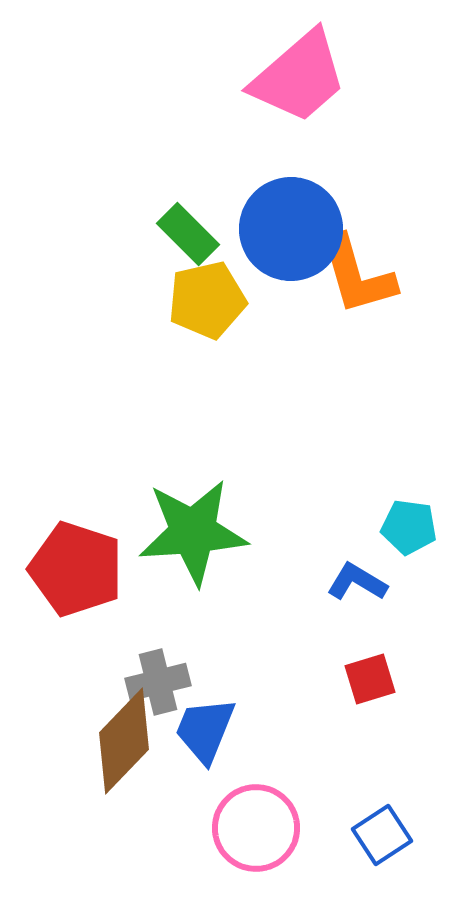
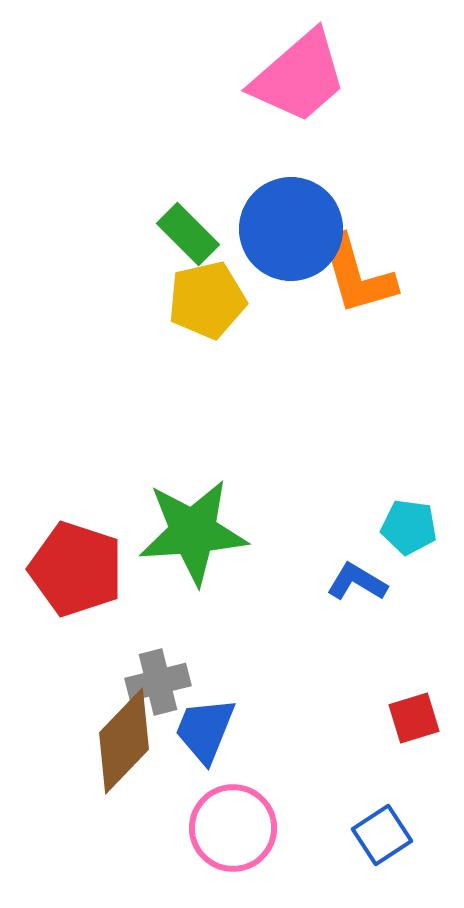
red square: moved 44 px right, 39 px down
pink circle: moved 23 px left
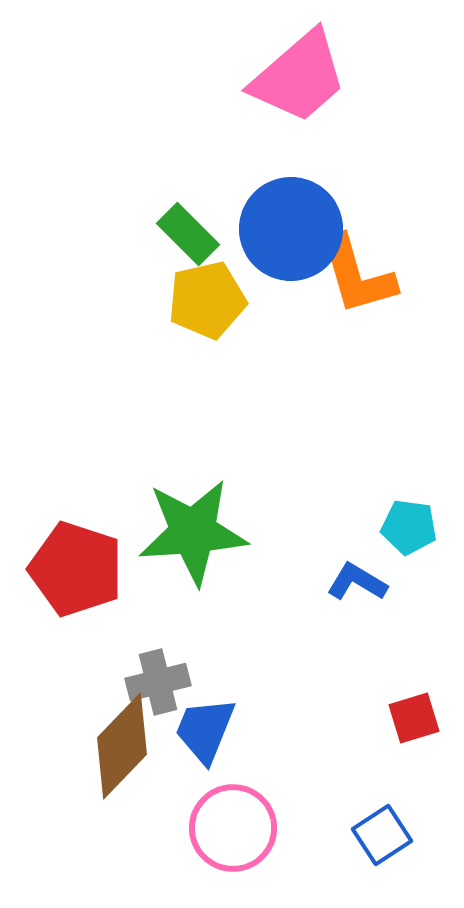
brown diamond: moved 2 px left, 5 px down
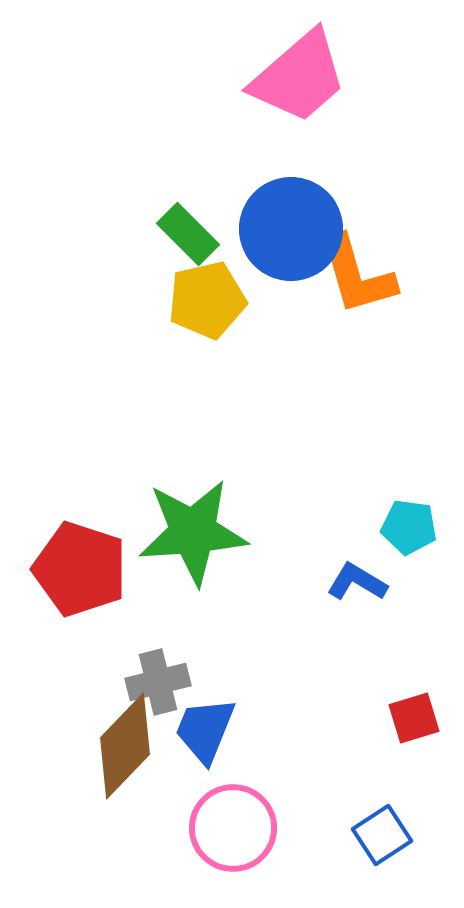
red pentagon: moved 4 px right
brown diamond: moved 3 px right
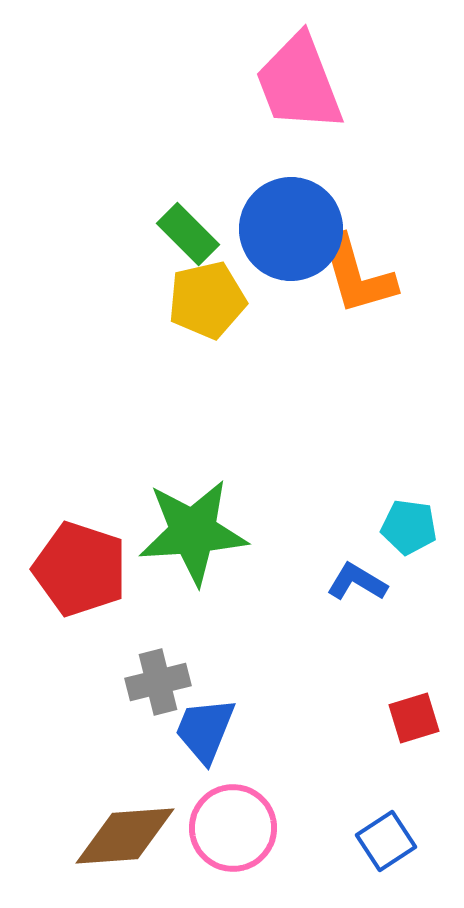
pink trapezoid: moved 6 px down; rotated 110 degrees clockwise
brown diamond: moved 90 px down; rotated 42 degrees clockwise
blue square: moved 4 px right, 6 px down
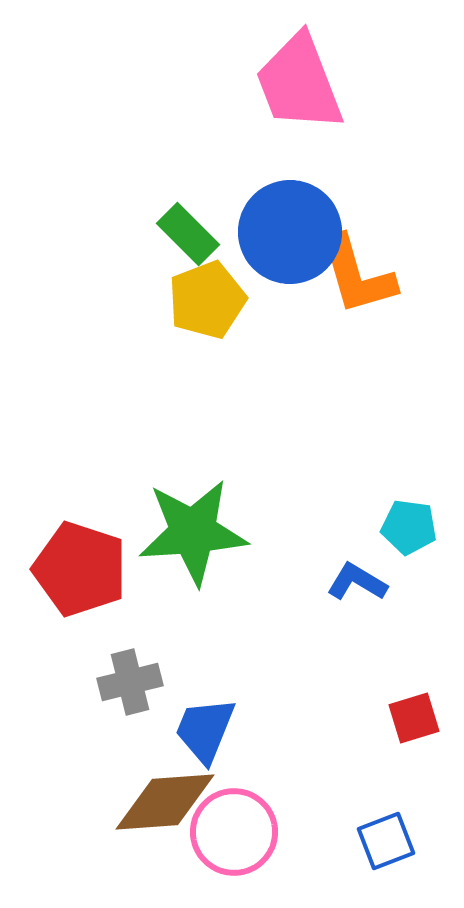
blue circle: moved 1 px left, 3 px down
yellow pentagon: rotated 8 degrees counterclockwise
gray cross: moved 28 px left
pink circle: moved 1 px right, 4 px down
brown diamond: moved 40 px right, 34 px up
blue square: rotated 12 degrees clockwise
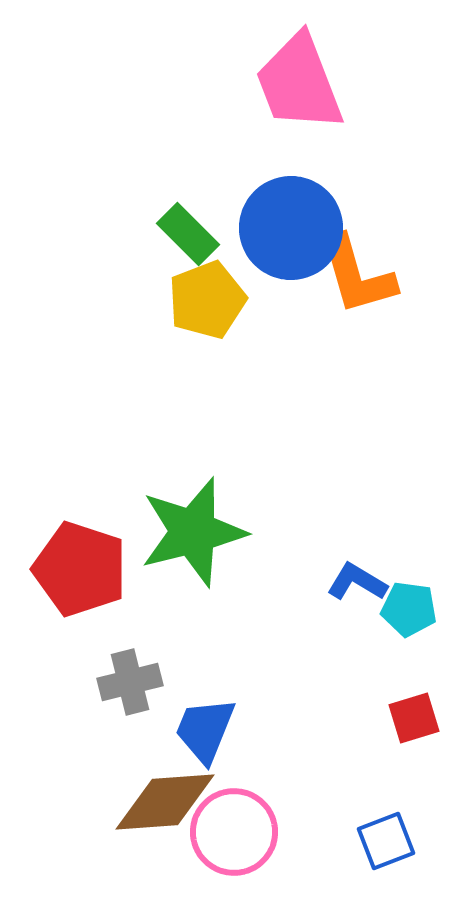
blue circle: moved 1 px right, 4 px up
cyan pentagon: moved 82 px down
green star: rotated 10 degrees counterclockwise
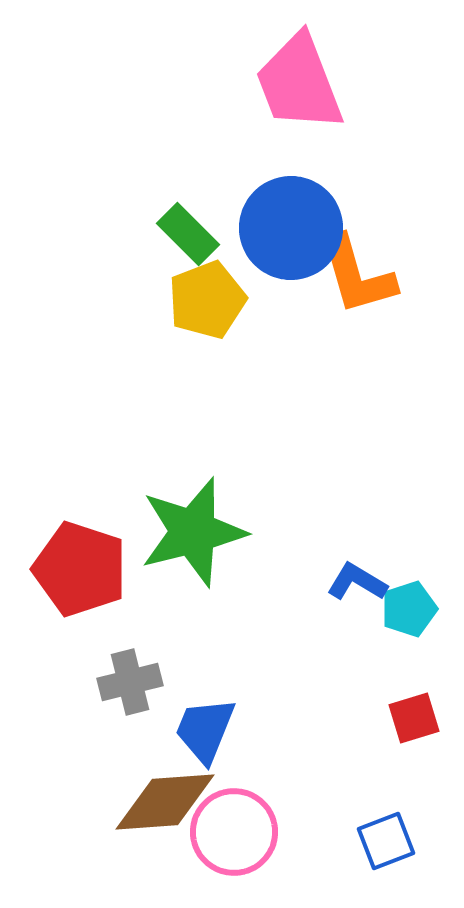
cyan pentagon: rotated 26 degrees counterclockwise
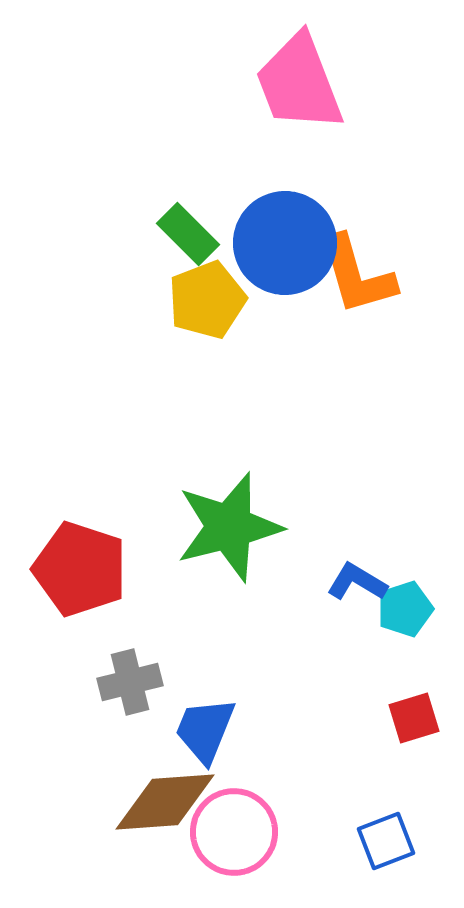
blue circle: moved 6 px left, 15 px down
green star: moved 36 px right, 5 px up
cyan pentagon: moved 4 px left
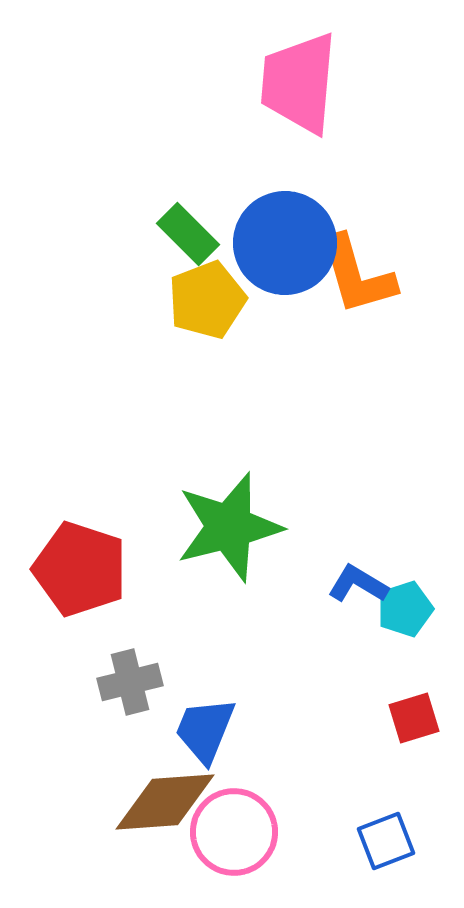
pink trapezoid: rotated 26 degrees clockwise
blue L-shape: moved 1 px right, 2 px down
